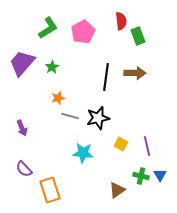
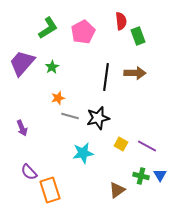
purple line: rotated 48 degrees counterclockwise
cyan star: rotated 15 degrees counterclockwise
purple semicircle: moved 5 px right, 3 px down
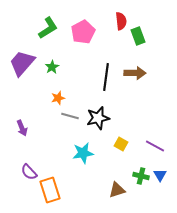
purple line: moved 8 px right
brown triangle: rotated 18 degrees clockwise
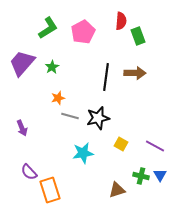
red semicircle: rotated 12 degrees clockwise
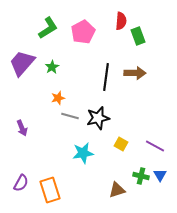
purple semicircle: moved 8 px left, 11 px down; rotated 108 degrees counterclockwise
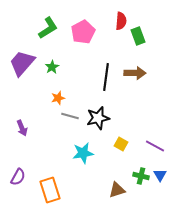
purple semicircle: moved 3 px left, 6 px up
